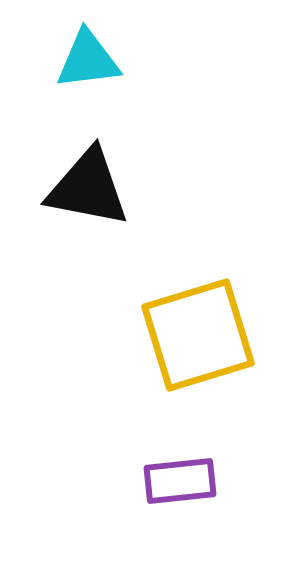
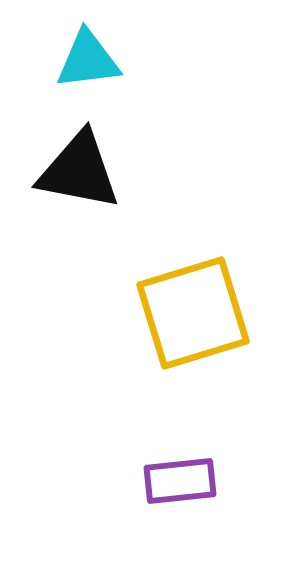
black triangle: moved 9 px left, 17 px up
yellow square: moved 5 px left, 22 px up
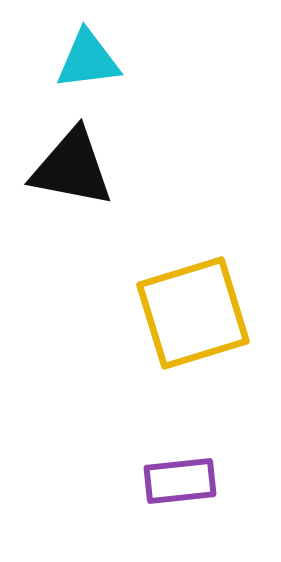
black triangle: moved 7 px left, 3 px up
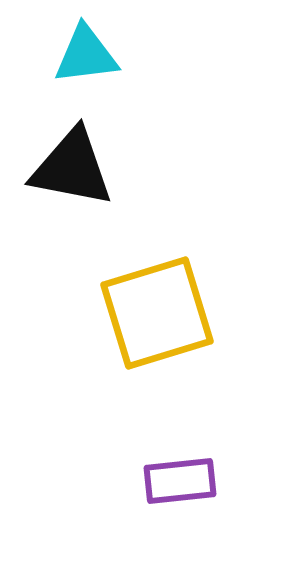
cyan triangle: moved 2 px left, 5 px up
yellow square: moved 36 px left
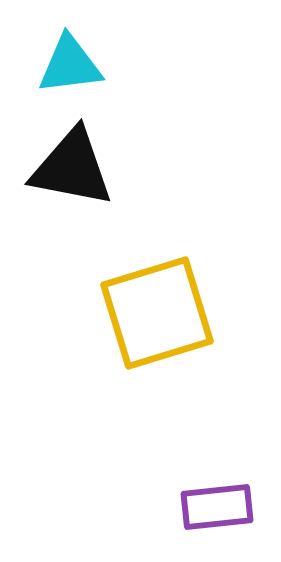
cyan triangle: moved 16 px left, 10 px down
purple rectangle: moved 37 px right, 26 px down
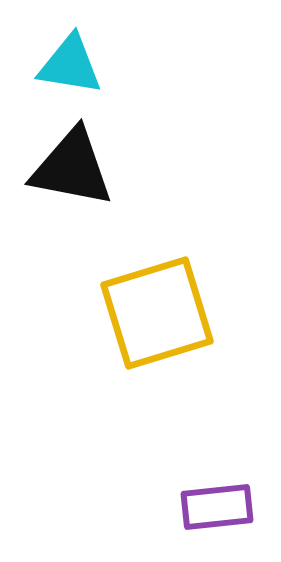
cyan triangle: rotated 16 degrees clockwise
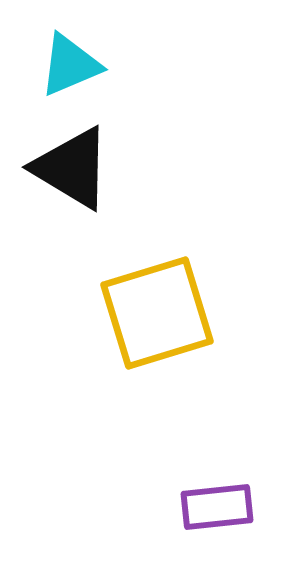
cyan triangle: rotated 32 degrees counterclockwise
black triangle: rotated 20 degrees clockwise
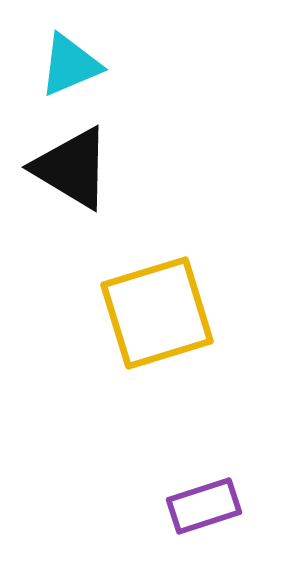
purple rectangle: moved 13 px left, 1 px up; rotated 12 degrees counterclockwise
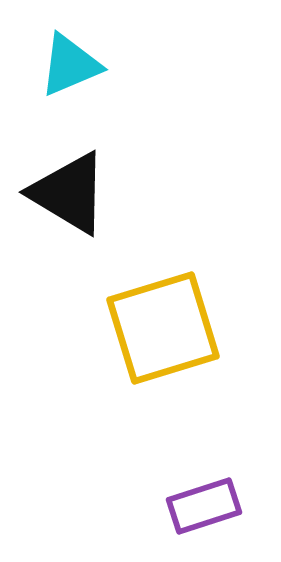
black triangle: moved 3 px left, 25 px down
yellow square: moved 6 px right, 15 px down
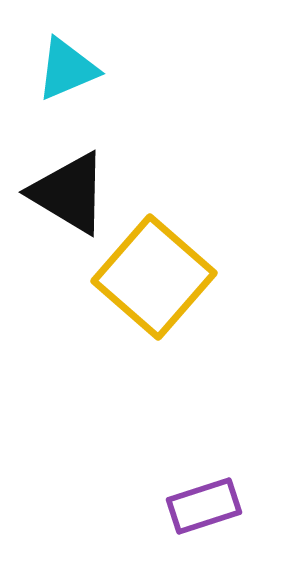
cyan triangle: moved 3 px left, 4 px down
yellow square: moved 9 px left, 51 px up; rotated 32 degrees counterclockwise
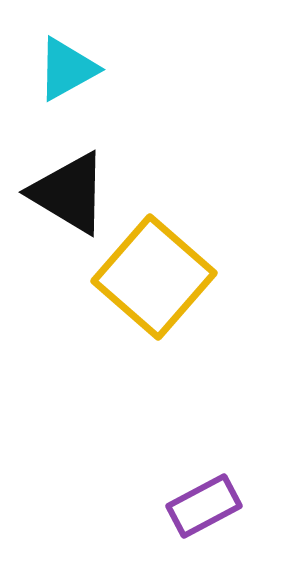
cyan triangle: rotated 6 degrees counterclockwise
purple rectangle: rotated 10 degrees counterclockwise
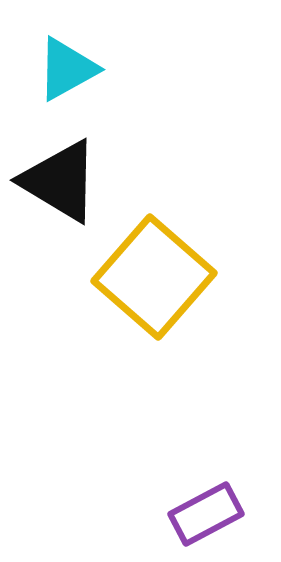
black triangle: moved 9 px left, 12 px up
purple rectangle: moved 2 px right, 8 px down
